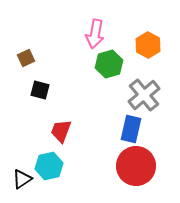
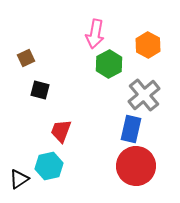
green hexagon: rotated 12 degrees counterclockwise
black triangle: moved 3 px left
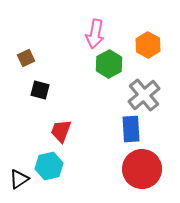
blue rectangle: rotated 16 degrees counterclockwise
red circle: moved 6 px right, 3 px down
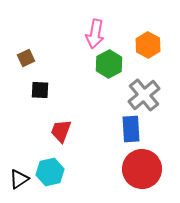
black square: rotated 12 degrees counterclockwise
cyan hexagon: moved 1 px right, 6 px down
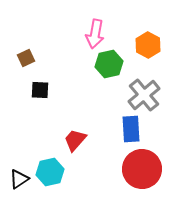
green hexagon: rotated 16 degrees clockwise
red trapezoid: moved 14 px right, 9 px down; rotated 20 degrees clockwise
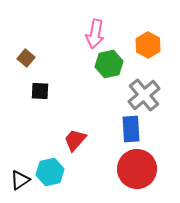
brown square: rotated 24 degrees counterclockwise
black square: moved 1 px down
red circle: moved 5 px left
black triangle: moved 1 px right, 1 px down
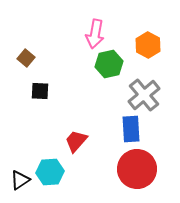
red trapezoid: moved 1 px right, 1 px down
cyan hexagon: rotated 8 degrees clockwise
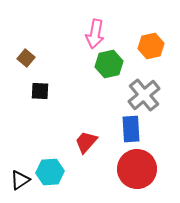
orange hexagon: moved 3 px right, 1 px down; rotated 20 degrees clockwise
red trapezoid: moved 10 px right, 1 px down
